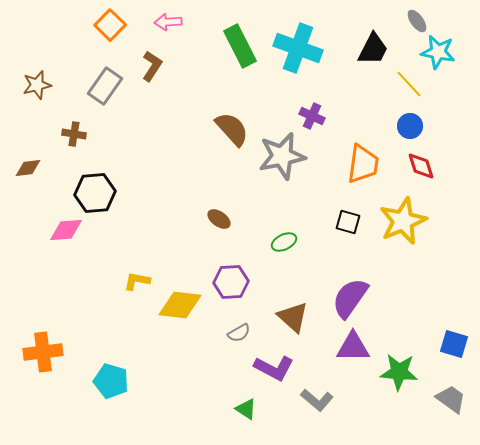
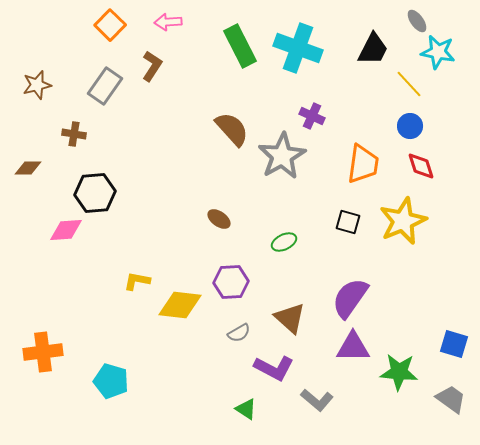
gray star: rotated 18 degrees counterclockwise
brown diamond: rotated 8 degrees clockwise
brown triangle: moved 3 px left, 1 px down
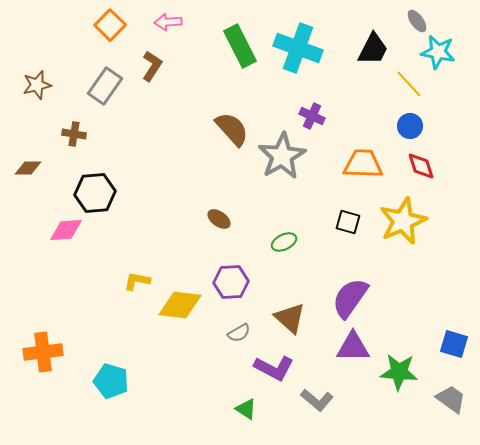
orange trapezoid: rotated 96 degrees counterclockwise
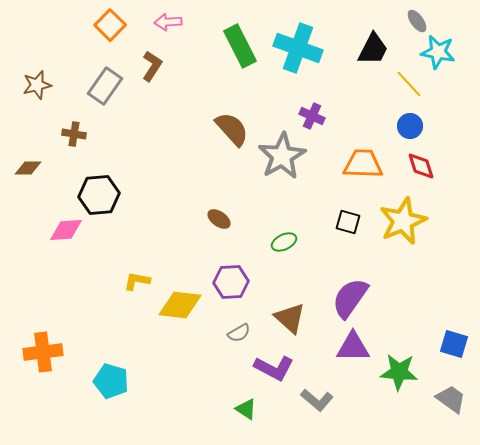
black hexagon: moved 4 px right, 2 px down
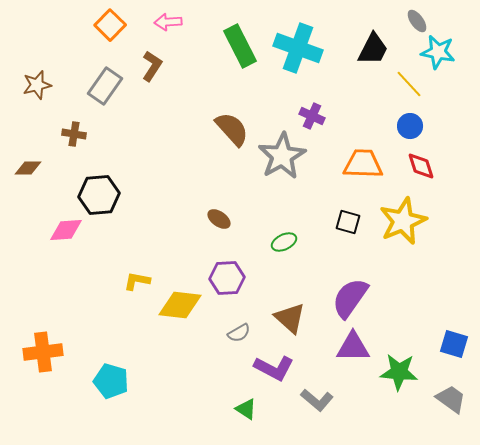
purple hexagon: moved 4 px left, 4 px up
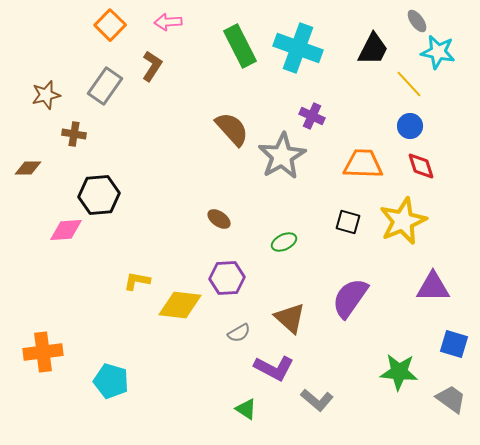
brown star: moved 9 px right, 10 px down
purple triangle: moved 80 px right, 60 px up
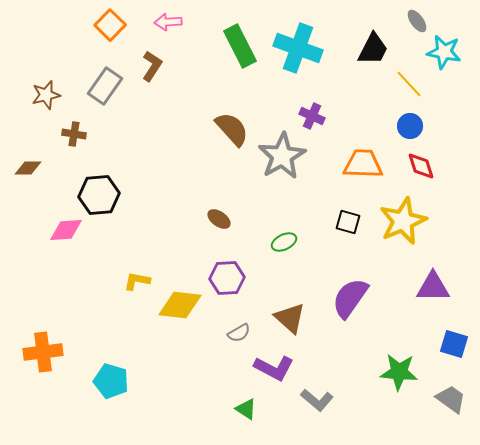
cyan star: moved 6 px right
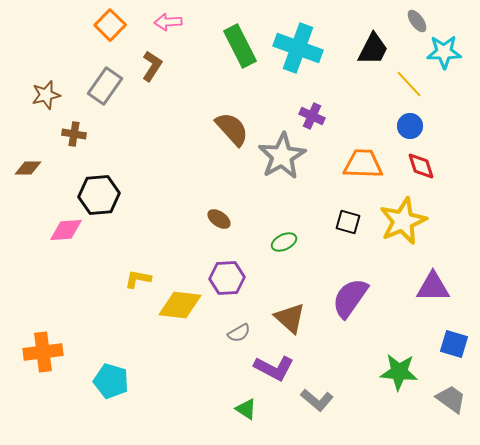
cyan star: rotated 12 degrees counterclockwise
yellow L-shape: moved 1 px right, 2 px up
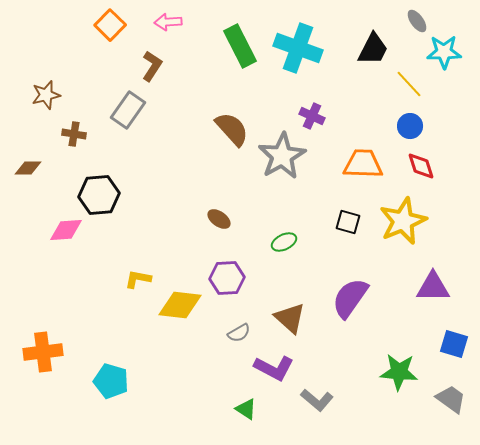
gray rectangle: moved 23 px right, 24 px down
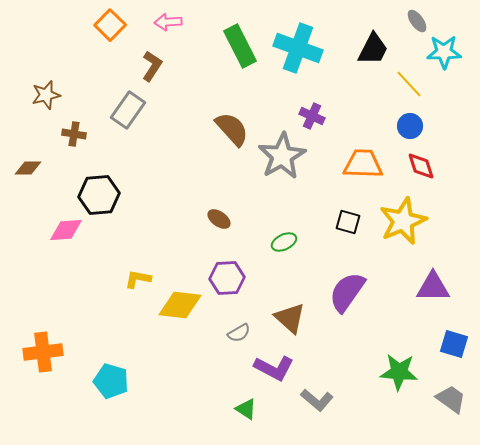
purple semicircle: moved 3 px left, 6 px up
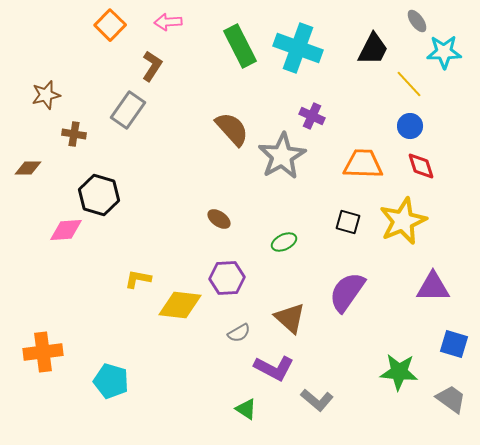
black hexagon: rotated 21 degrees clockwise
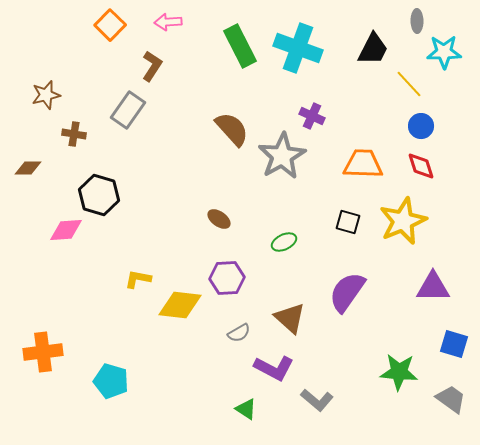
gray ellipse: rotated 35 degrees clockwise
blue circle: moved 11 px right
